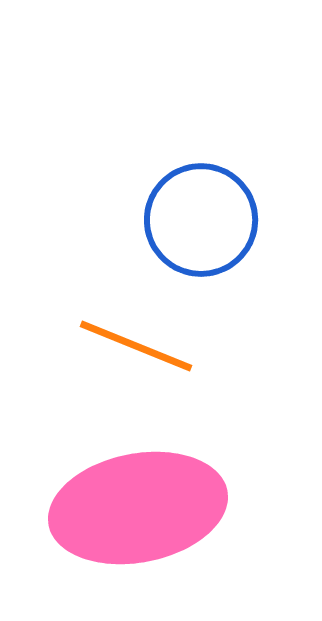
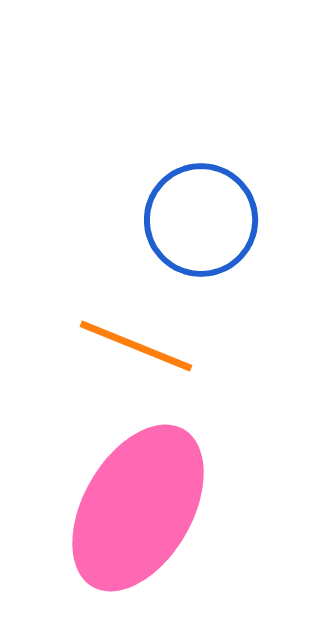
pink ellipse: rotated 49 degrees counterclockwise
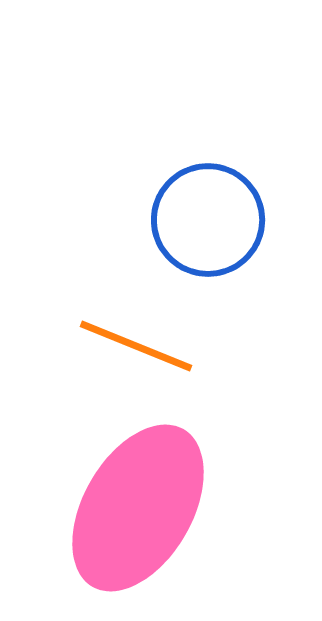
blue circle: moved 7 px right
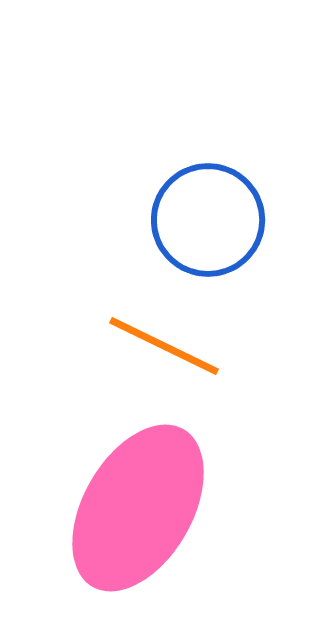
orange line: moved 28 px right; rotated 4 degrees clockwise
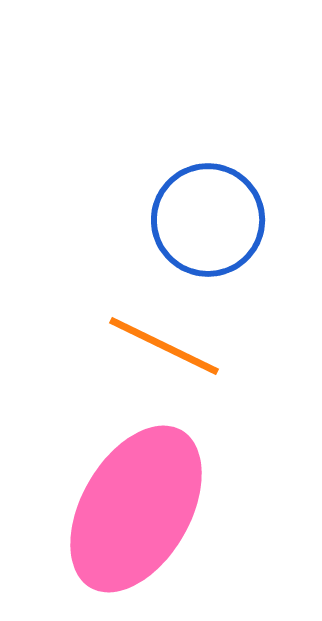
pink ellipse: moved 2 px left, 1 px down
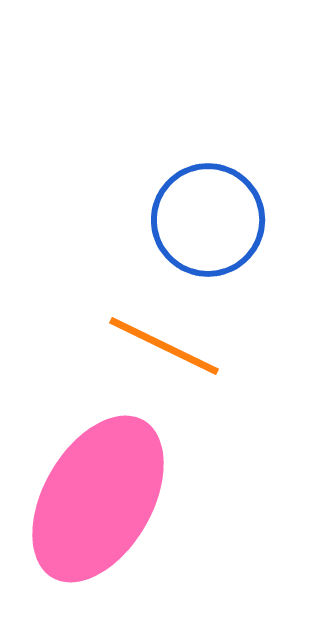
pink ellipse: moved 38 px left, 10 px up
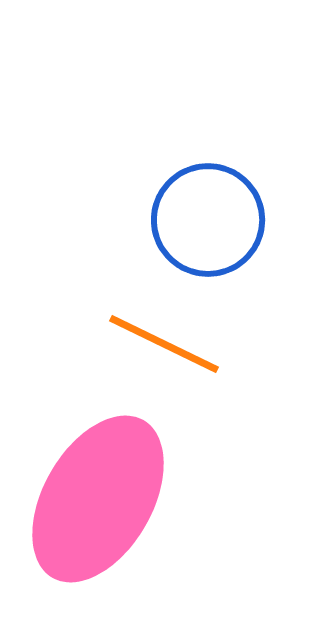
orange line: moved 2 px up
